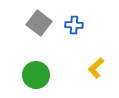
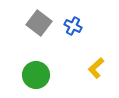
blue cross: moved 1 px left, 1 px down; rotated 24 degrees clockwise
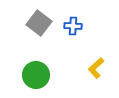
blue cross: rotated 24 degrees counterclockwise
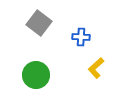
blue cross: moved 8 px right, 11 px down
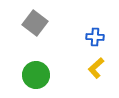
gray square: moved 4 px left
blue cross: moved 14 px right
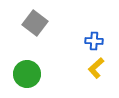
blue cross: moved 1 px left, 4 px down
green circle: moved 9 px left, 1 px up
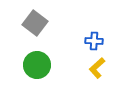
yellow L-shape: moved 1 px right
green circle: moved 10 px right, 9 px up
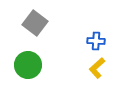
blue cross: moved 2 px right
green circle: moved 9 px left
